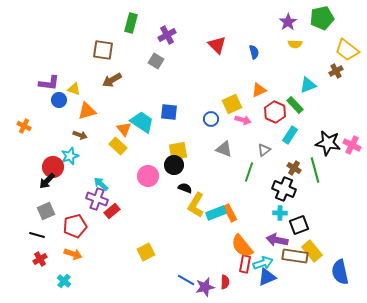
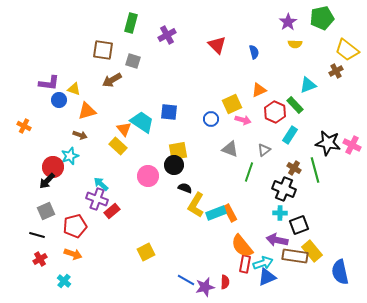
gray square at (156, 61): moved 23 px left; rotated 14 degrees counterclockwise
gray triangle at (224, 149): moved 6 px right
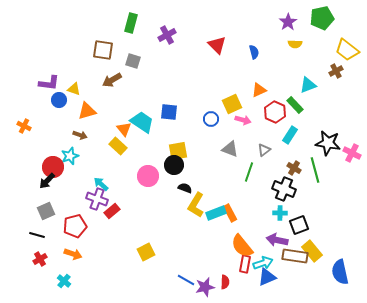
pink cross at (352, 145): moved 8 px down
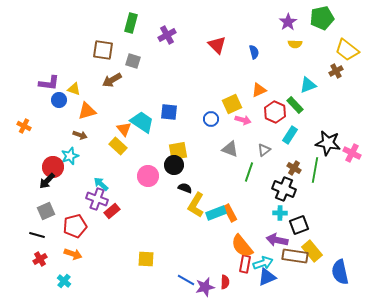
green line at (315, 170): rotated 25 degrees clockwise
yellow square at (146, 252): moved 7 px down; rotated 30 degrees clockwise
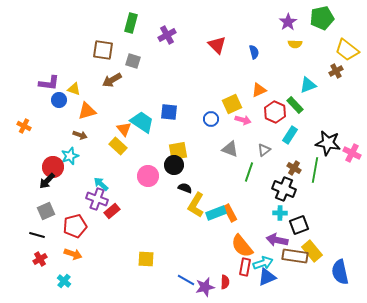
red rectangle at (245, 264): moved 3 px down
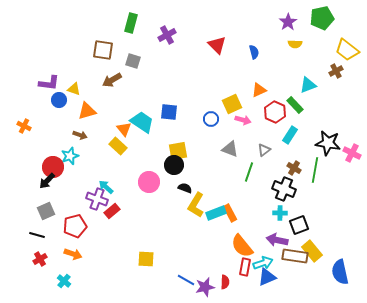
pink circle at (148, 176): moved 1 px right, 6 px down
cyan arrow at (101, 184): moved 5 px right, 3 px down
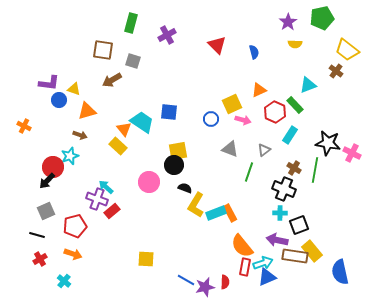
brown cross at (336, 71): rotated 24 degrees counterclockwise
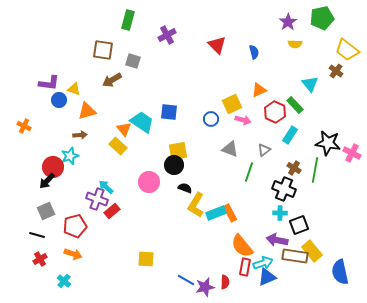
green rectangle at (131, 23): moved 3 px left, 3 px up
cyan triangle at (308, 85): moved 2 px right, 1 px up; rotated 48 degrees counterclockwise
brown arrow at (80, 135): rotated 24 degrees counterclockwise
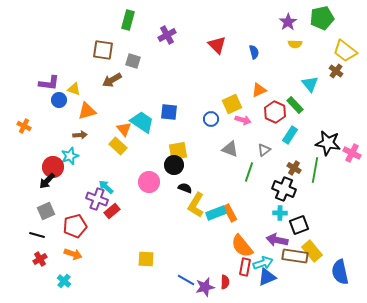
yellow trapezoid at (347, 50): moved 2 px left, 1 px down
